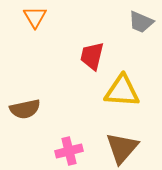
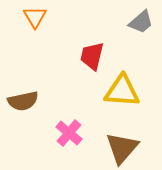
gray trapezoid: rotated 64 degrees counterclockwise
brown semicircle: moved 2 px left, 8 px up
pink cross: moved 18 px up; rotated 36 degrees counterclockwise
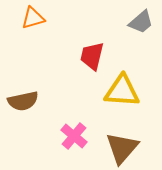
orange triangle: moved 2 px left, 1 px down; rotated 45 degrees clockwise
pink cross: moved 5 px right, 3 px down
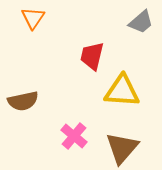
orange triangle: rotated 40 degrees counterclockwise
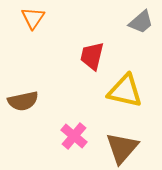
yellow triangle: moved 3 px right; rotated 9 degrees clockwise
